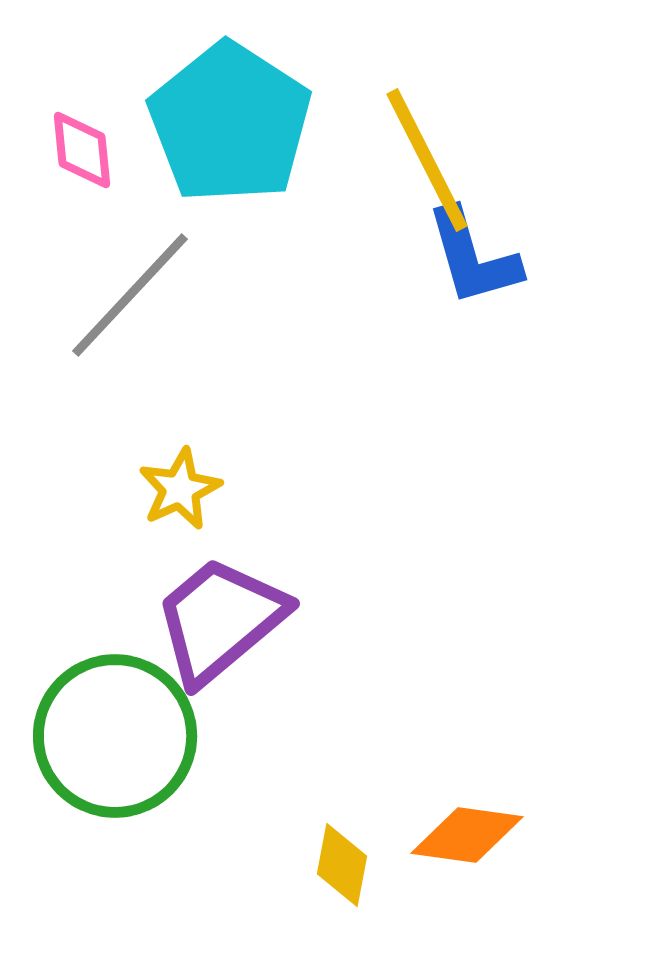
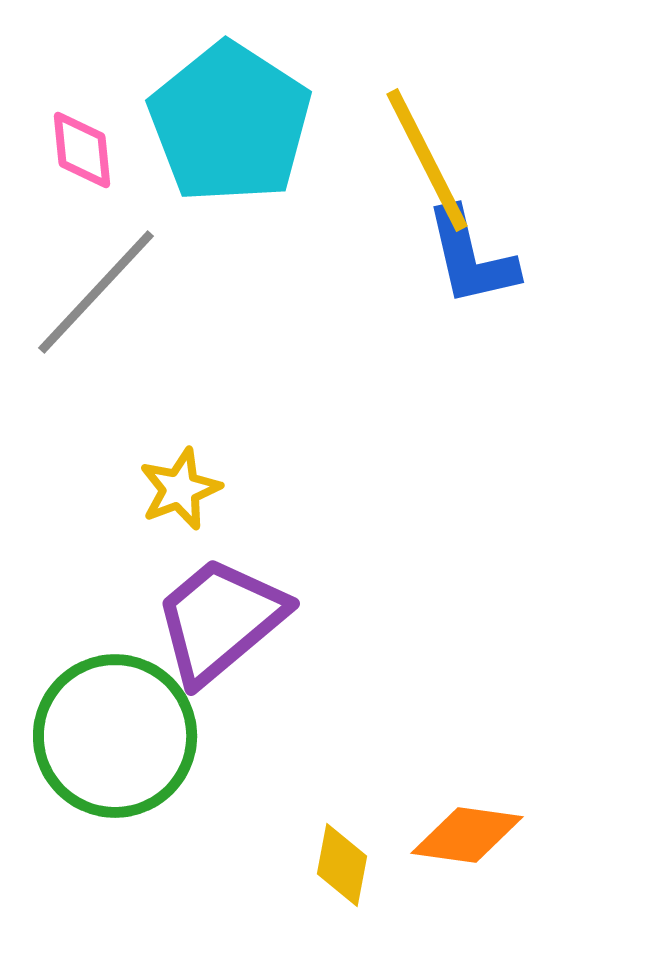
blue L-shape: moved 2 px left; rotated 3 degrees clockwise
gray line: moved 34 px left, 3 px up
yellow star: rotated 4 degrees clockwise
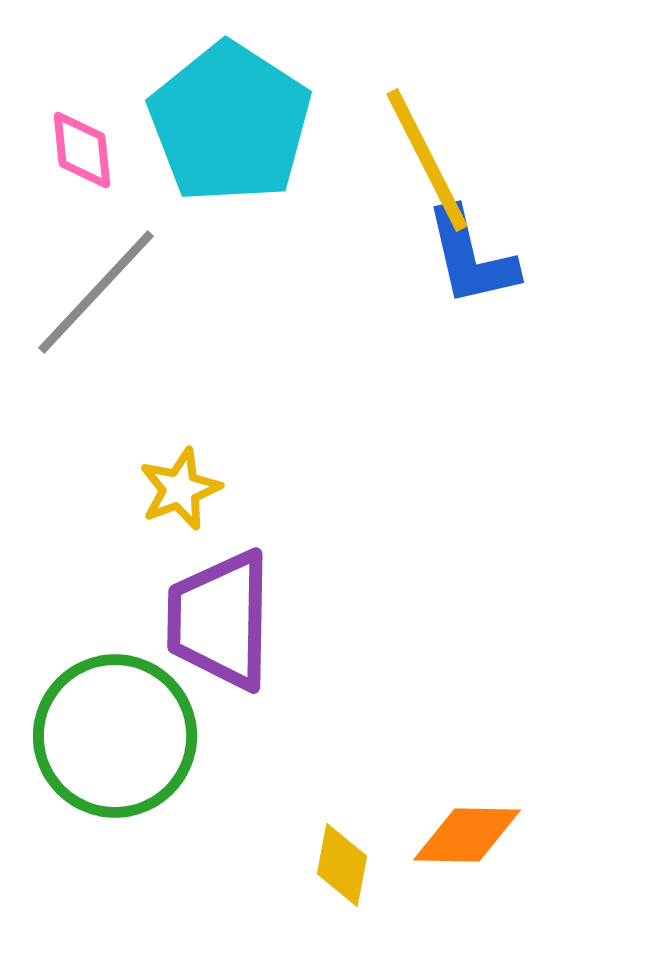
purple trapezoid: rotated 49 degrees counterclockwise
orange diamond: rotated 7 degrees counterclockwise
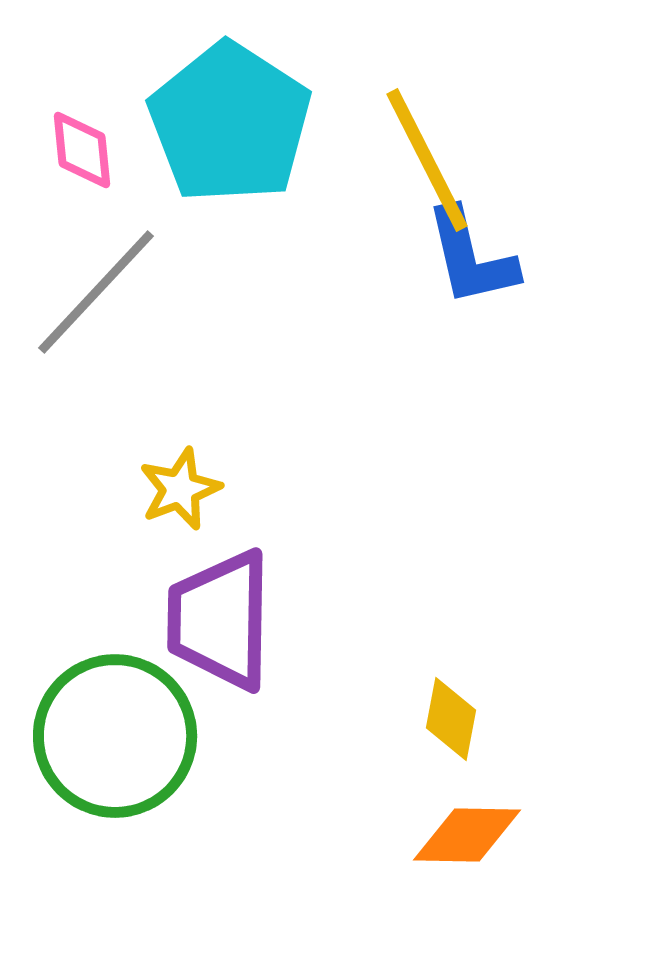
yellow diamond: moved 109 px right, 146 px up
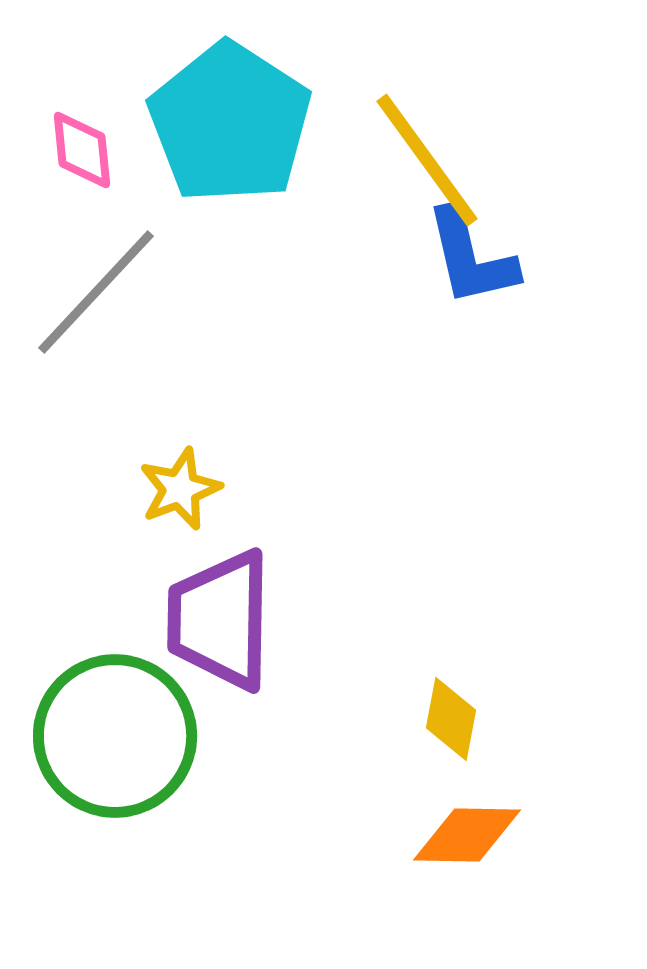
yellow line: rotated 9 degrees counterclockwise
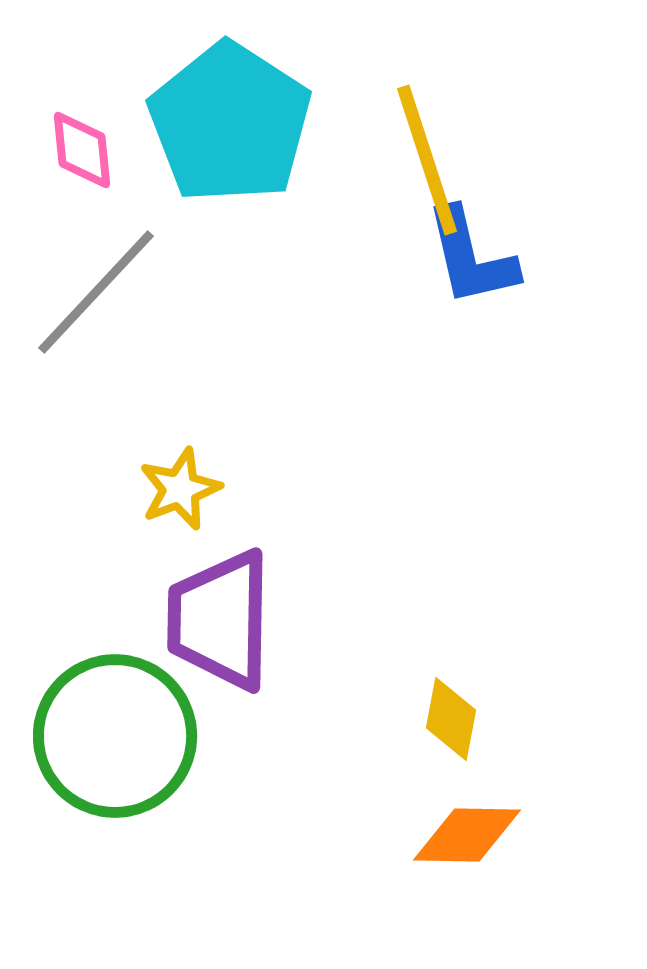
yellow line: rotated 18 degrees clockwise
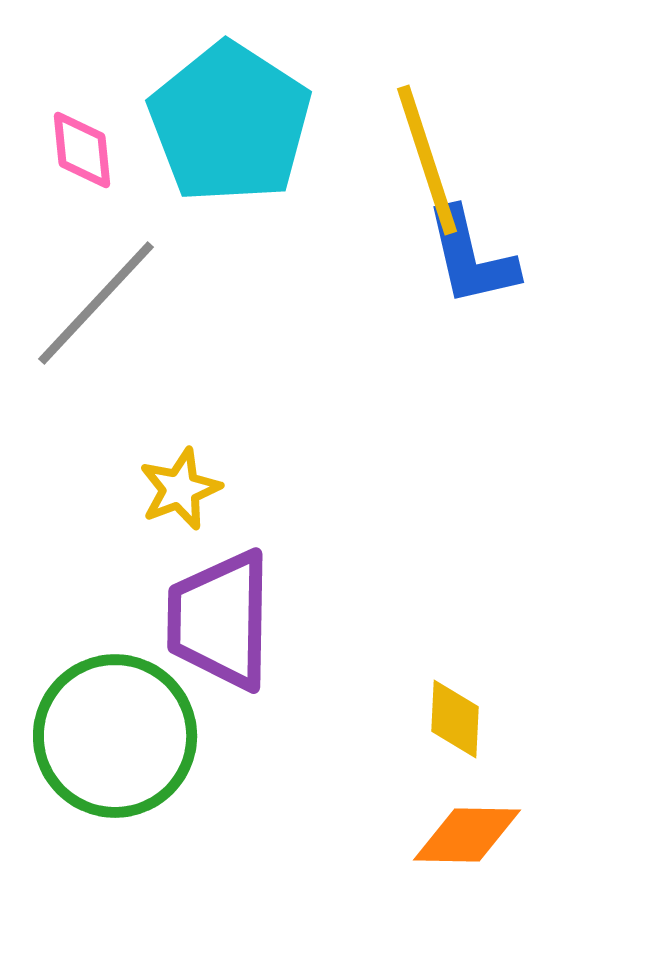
gray line: moved 11 px down
yellow diamond: moved 4 px right; rotated 8 degrees counterclockwise
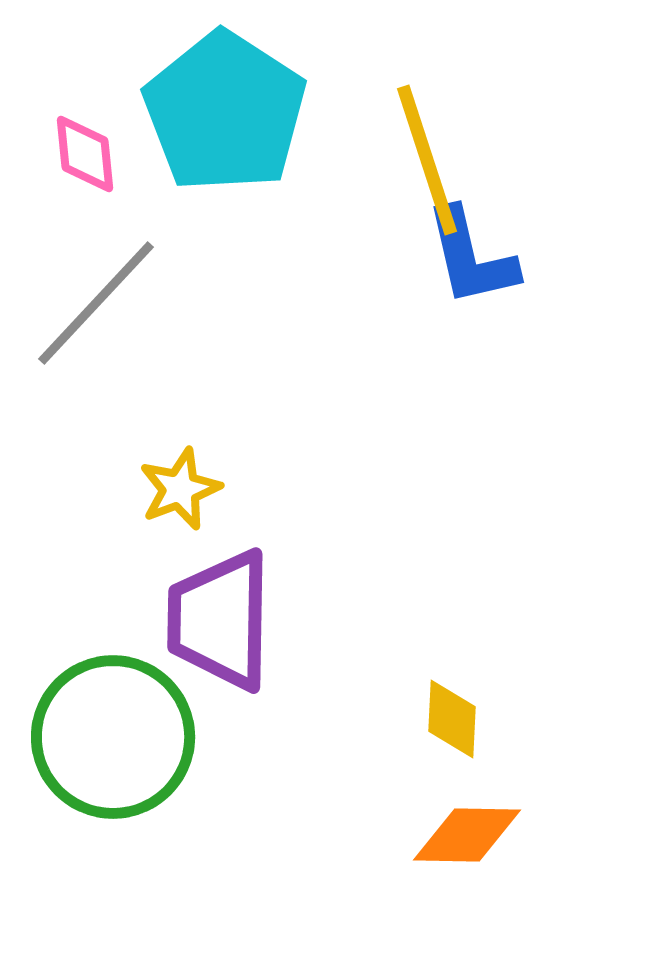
cyan pentagon: moved 5 px left, 11 px up
pink diamond: moved 3 px right, 4 px down
yellow diamond: moved 3 px left
green circle: moved 2 px left, 1 px down
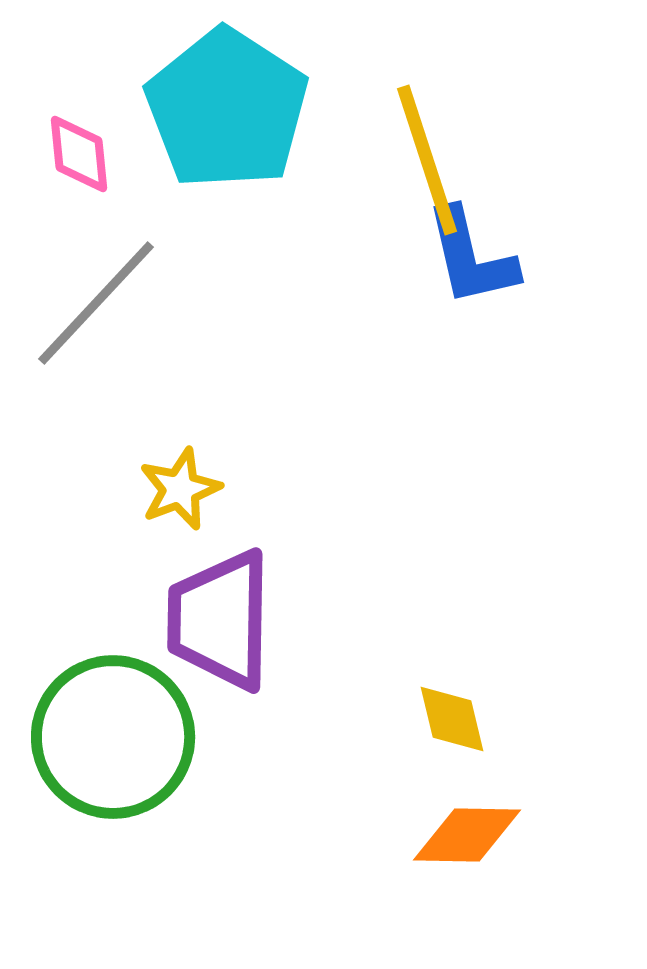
cyan pentagon: moved 2 px right, 3 px up
pink diamond: moved 6 px left
yellow diamond: rotated 16 degrees counterclockwise
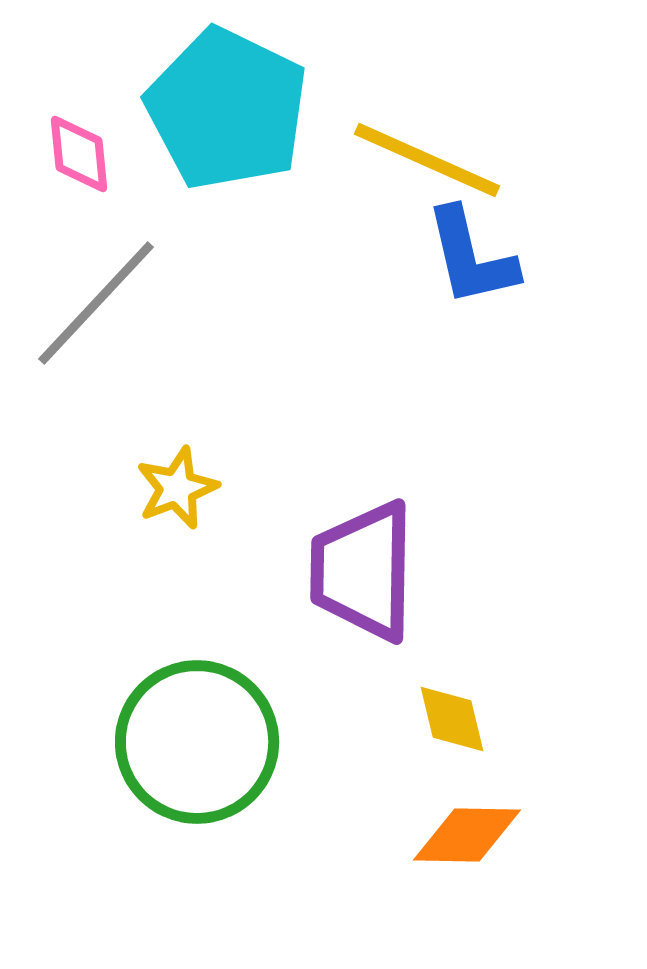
cyan pentagon: rotated 7 degrees counterclockwise
yellow line: rotated 48 degrees counterclockwise
yellow star: moved 3 px left, 1 px up
purple trapezoid: moved 143 px right, 49 px up
green circle: moved 84 px right, 5 px down
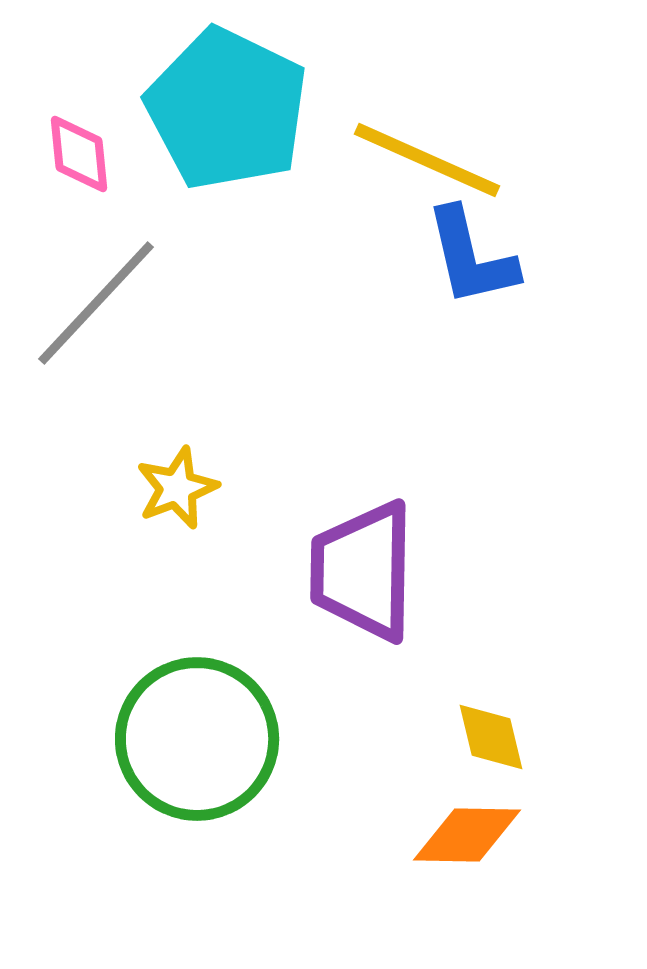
yellow diamond: moved 39 px right, 18 px down
green circle: moved 3 px up
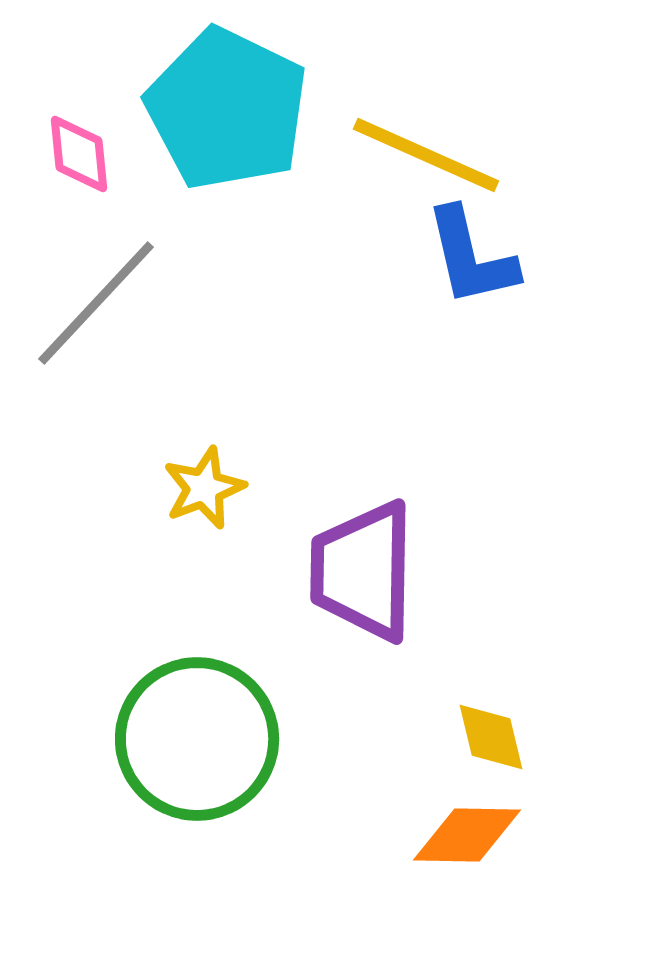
yellow line: moved 1 px left, 5 px up
yellow star: moved 27 px right
